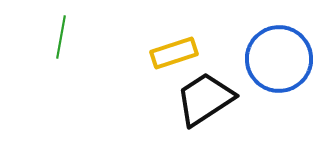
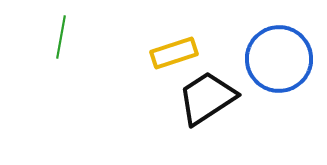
black trapezoid: moved 2 px right, 1 px up
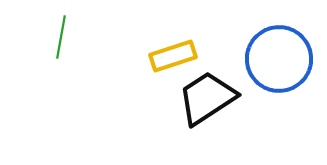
yellow rectangle: moved 1 px left, 3 px down
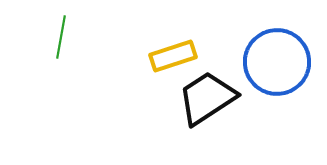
blue circle: moved 2 px left, 3 px down
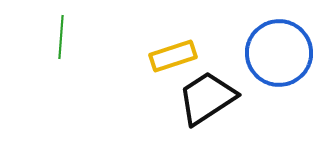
green line: rotated 6 degrees counterclockwise
blue circle: moved 2 px right, 9 px up
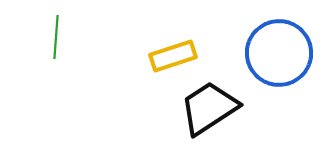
green line: moved 5 px left
black trapezoid: moved 2 px right, 10 px down
